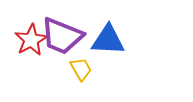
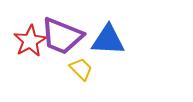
red star: moved 1 px left, 1 px down
yellow trapezoid: rotated 15 degrees counterclockwise
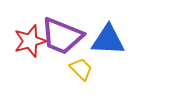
red star: rotated 12 degrees clockwise
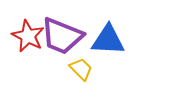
red star: moved 2 px left, 5 px up; rotated 28 degrees counterclockwise
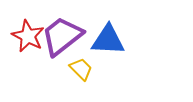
purple trapezoid: rotated 120 degrees clockwise
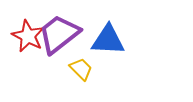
purple trapezoid: moved 3 px left, 2 px up
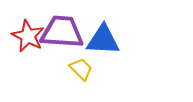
purple trapezoid: moved 3 px right, 2 px up; rotated 42 degrees clockwise
blue triangle: moved 5 px left
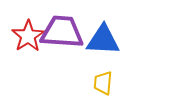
red star: rotated 12 degrees clockwise
yellow trapezoid: moved 22 px right, 14 px down; rotated 130 degrees counterclockwise
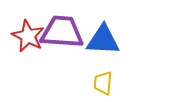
red star: rotated 12 degrees counterclockwise
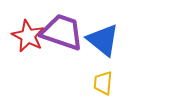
purple trapezoid: rotated 15 degrees clockwise
blue triangle: rotated 36 degrees clockwise
